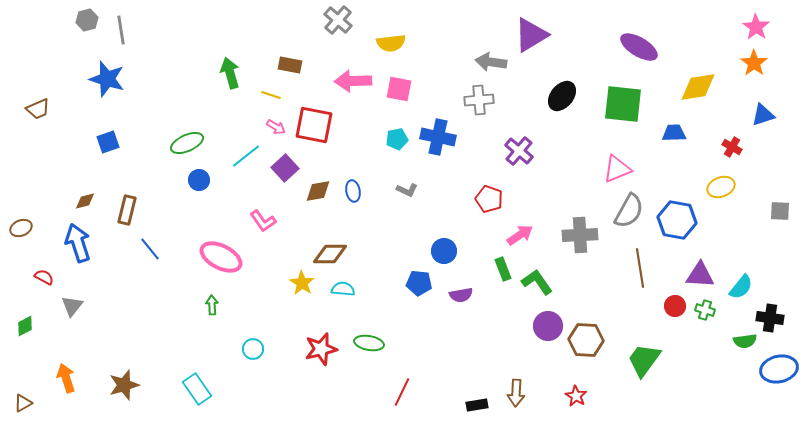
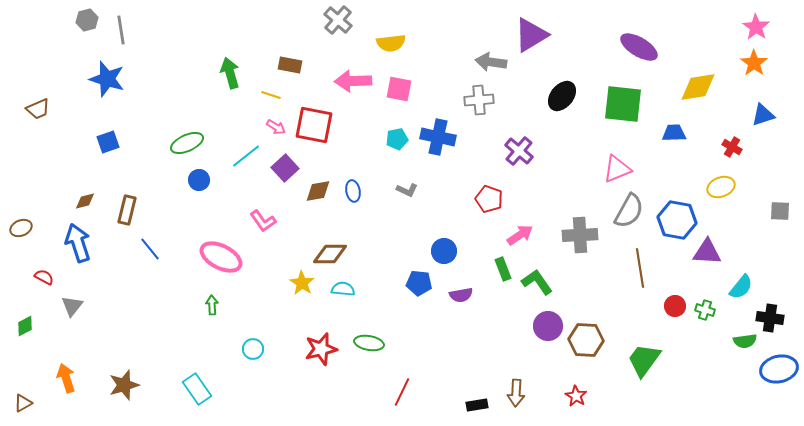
purple triangle at (700, 275): moved 7 px right, 23 px up
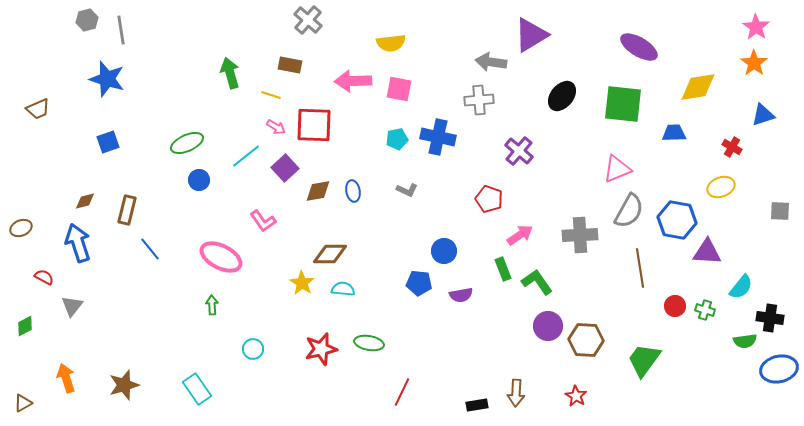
gray cross at (338, 20): moved 30 px left
red square at (314, 125): rotated 9 degrees counterclockwise
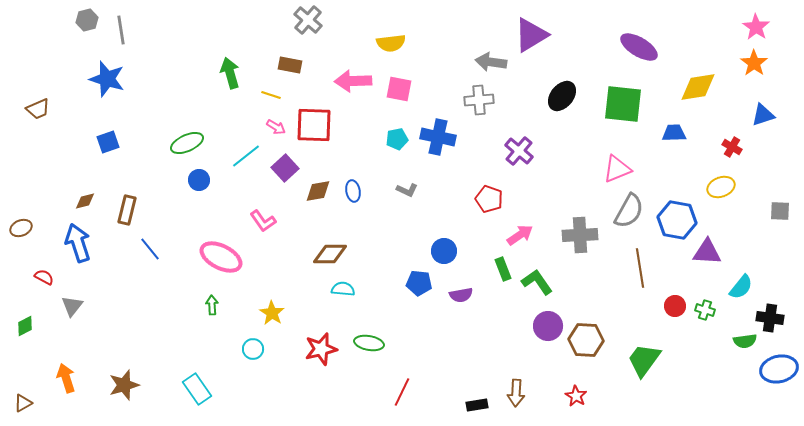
yellow star at (302, 283): moved 30 px left, 30 px down
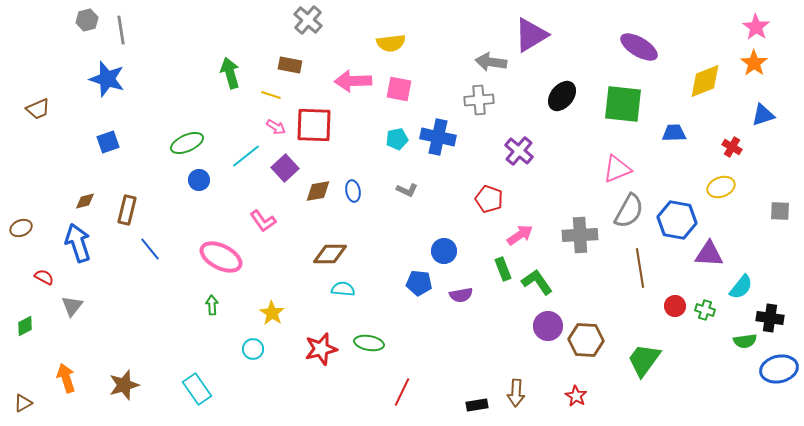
yellow diamond at (698, 87): moved 7 px right, 6 px up; rotated 12 degrees counterclockwise
purple triangle at (707, 252): moved 2 px right, 2 px down
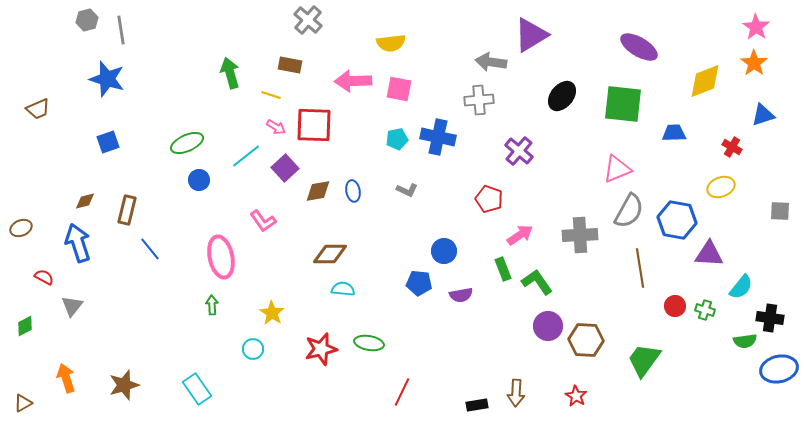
pink ellipse at (221, 257): rotated 51 degrees clockwise
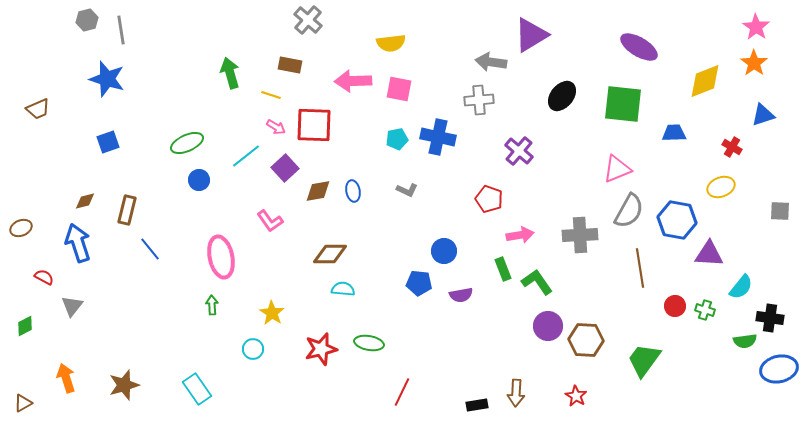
pink L-shape at (263, 221): moved 7 px right
pink arrow at (520, 235): rotated 24 degrees clockwise
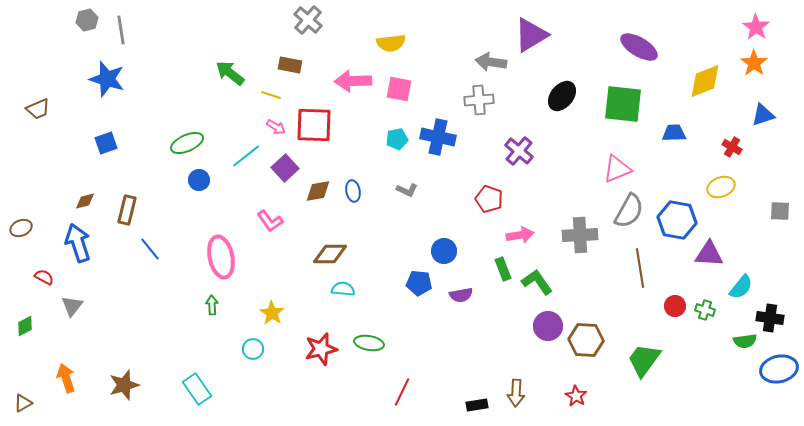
green arrow at (230, 73): rotated 36 degrees counterclockwise
blue square at (108, 142): moved 2 px left, 1 px down
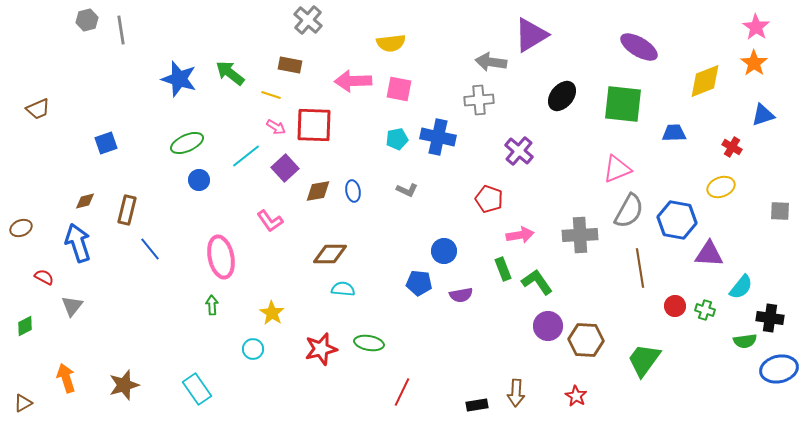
blue star at (107, 79): moved 72 px right
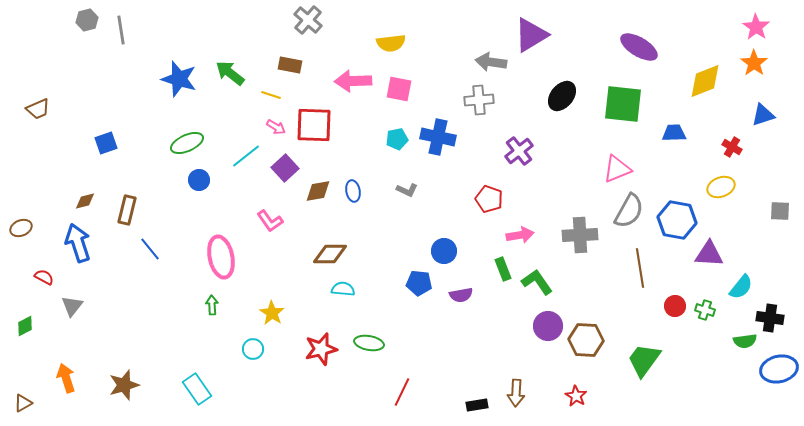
purple cross at (519, 151): rotated 12 degrees clockwise
